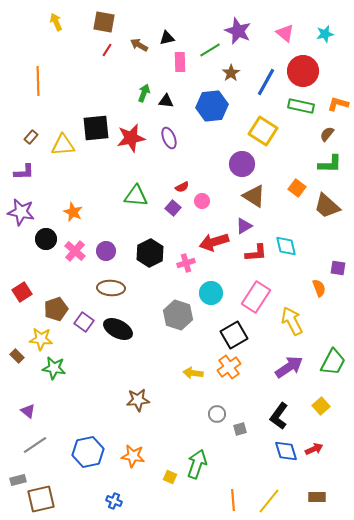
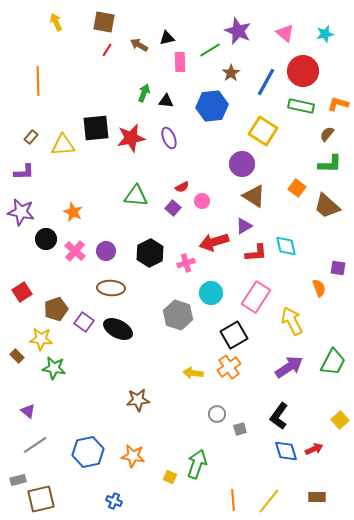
yellow square at (321, 406): moved 19 px right, 14 px down
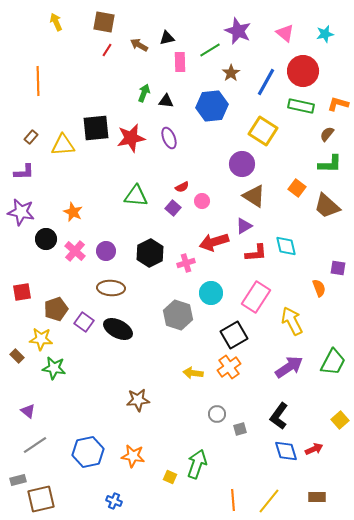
red square at (22, 292): rotated 24 degrees clockwise
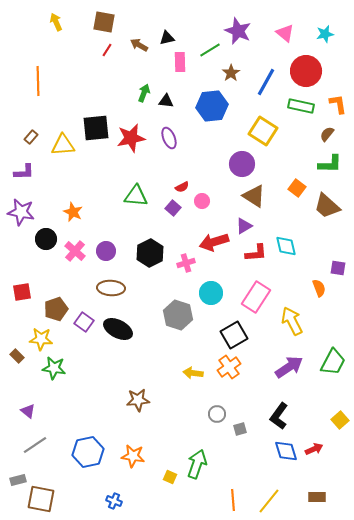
red circle at (303, 71): moved 3 px right
orange L-shape at (338, 104): rotated 65 degrees clockwise
brown square at (41, 499): rotated 24 degrees clockwise
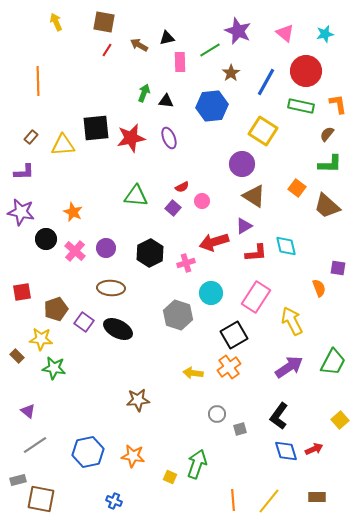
purple circle at (106, 251): moved 3 px up
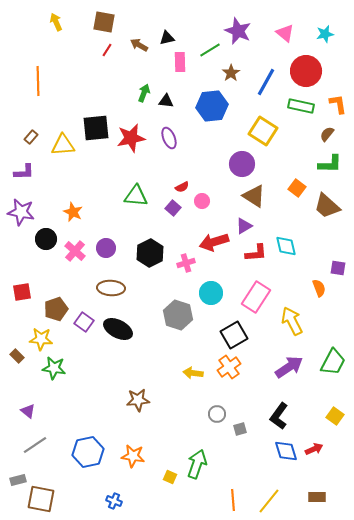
yellow square at (340, 420): moved 5 px left, 4 px up; rotated 12 degrees counterclockwise
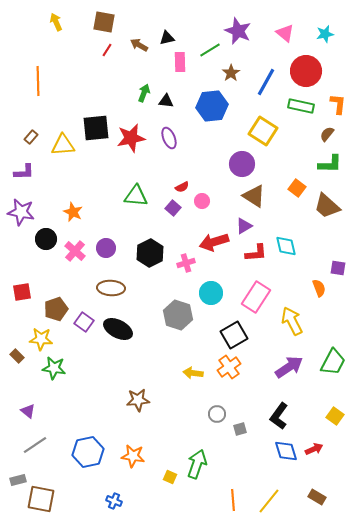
orange L-shape at (338, 104): rotated 15 degrees clockwise
brown rectangle at (317, 497): rotated 30 degrees clockwise
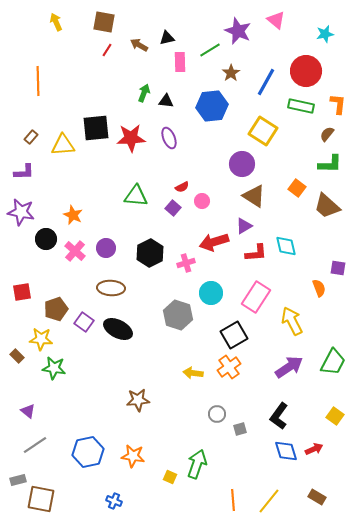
pink triangle at (285, 33): moved 9 px left, 13 px up
red star at (131, 138): rotated 8 degrees clockwise
orange star at (73, 212): moved 3 px down
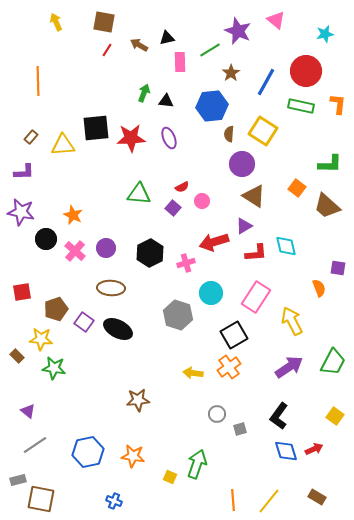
brown semicircle at (327, 134): moved 98 px left; rotated 35 degrees counterclockwise
green triangle at (136, 196): moved 3 px right, 2 px up
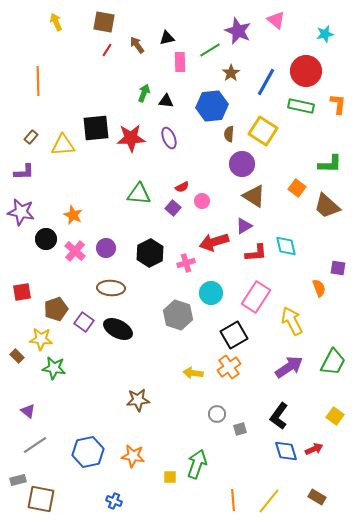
brown arrow at (139, 45): moved 2 px left; rotated 24 degrees clockwise
yellow square at (170, 477): rotated 24 degrees counterclockwise
